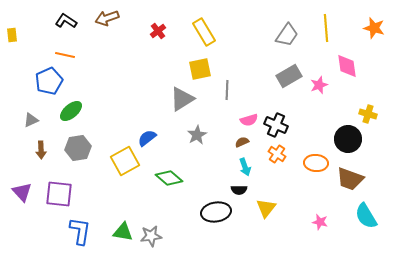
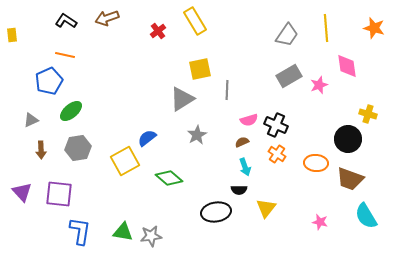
yellow rectangle at (204, 32): moved 9 px left, 11 px up
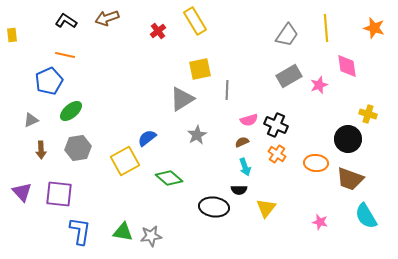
black ellipse at (216, 212): moved 2 px left, 5 px up; rotated 16 degrees clockwise
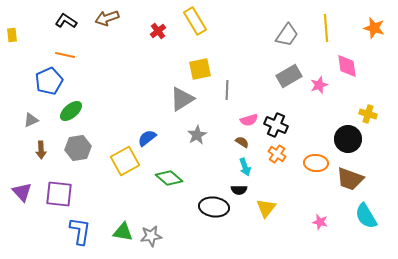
brown semicircle at (242, 142): rotated 56 degrees clockwise
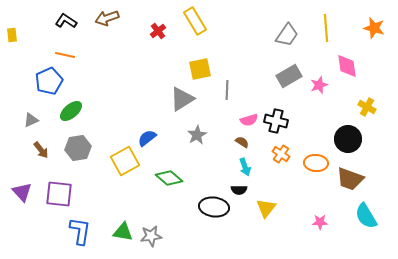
yellow cross at (368, 114): moved 1 px left, 7 px up; rotated 12 degrees clockwise
black cross at (276, 125): moved 4 px up; rotated 10 degrees counterclockwise
brown arrow at (41, 150): rotated 36 degrees counterclockwise
orange cross at (277, 154): moved 4 px right
pink star at (320, 222): rotated 14 degrees counterclockwise
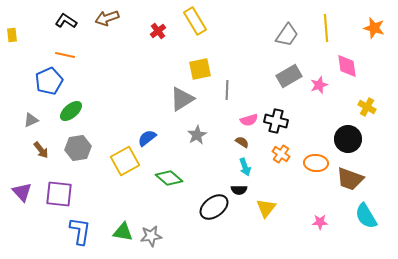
black ellipse at (214, 207): rotated 44 degrees counterclockwise
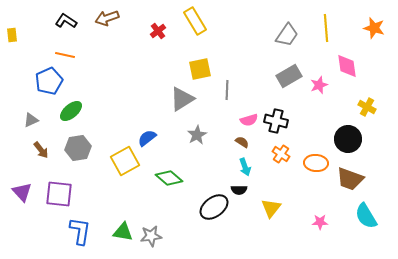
yellow triangle at (266, 208): moved 5 px right
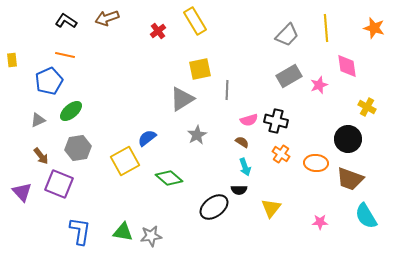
yellow rectangle at (12, 35): moved 25 px down
gray trapezoid at (287, 35): rotated 10 degrees clockwise
gray triangle at (31, 120): moved 7 px right
brown arrow at (41, 150): moved 6 px down
purple square at (59, 194): moved 10 px up; rotated 16 degrees clockwise
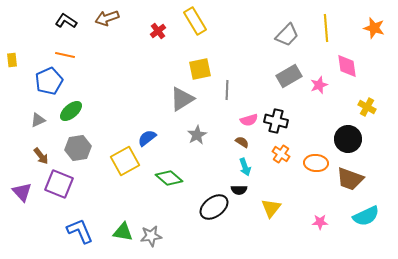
cyan semicircle at (366, 216): rotated 84 degrees counterclockwise
blue L-shape at (80, 231): rotated 32 degrees counterclockwise
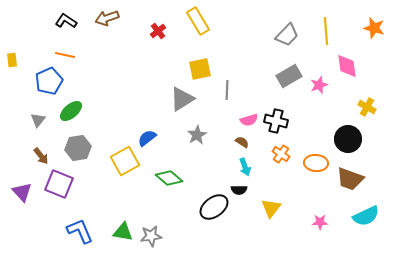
yellow rectangle at (195, 21): moved 3 px right
yellow line at (326, 28): moved 3 px down
gray triangle at (38, 120): rotated 28 degrees counterclockwise
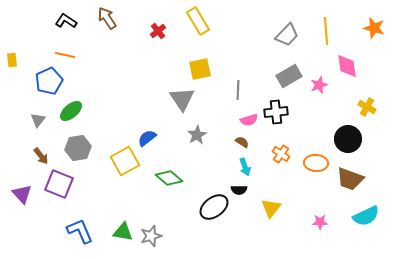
brown arrow at (107, 18): rotated 75 degrees clockwise
gray line at (227, 90): moved 11 px right
gray triangle at (182, 99): rotated 32 degrees counterclockwise
black cross at (276, 121): moved 9 px up; rotated 20 degrees counterclockwise
purple triangle at (22, 192): moved 2 px down
gray star at (151, 236): rotated 10 degrees counterclockwise
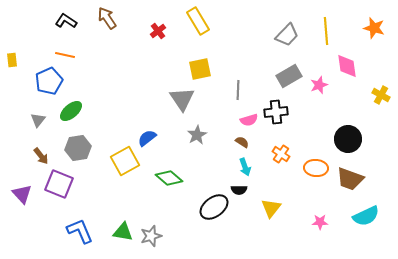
yellow cross at (367, 107): moved 14 px right, 12 px up
orange ellipse at (316, 163): moved 5 px down
